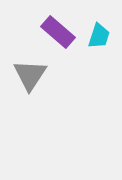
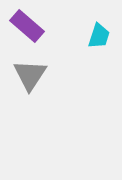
purple rectangle: moved 31 px left, 6 px up
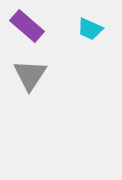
cyan trapezoid: moved 9 px left, 7 px up; rotated 96 degrees clockwise
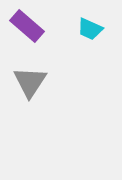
gray triangle: moved 7 px down
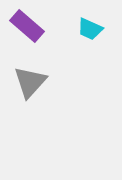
gray triangle: rotated 9 degrees clockwise
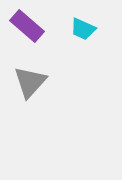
cyan trapezoid: moved 7 px left
